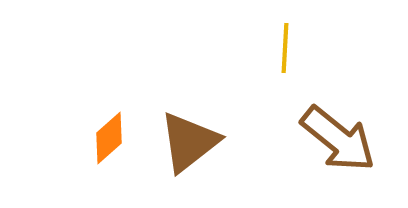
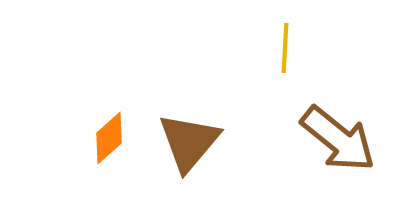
brown triangle: rotated 12 degrees counterclockwise
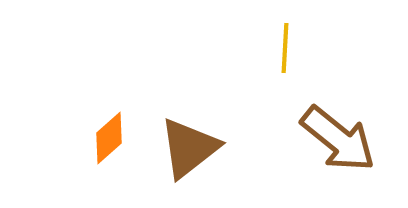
brown triangle: moved 6 px down; rotated 12 degrees clockwise
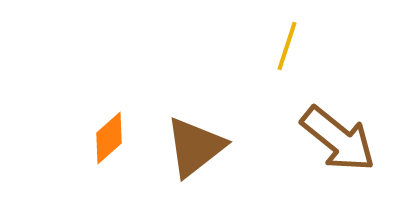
yellow line: moved 2 px right, 2 px up; rotated 15 degrees clockwise
brown triangle: moved 6 px right, 1 px up
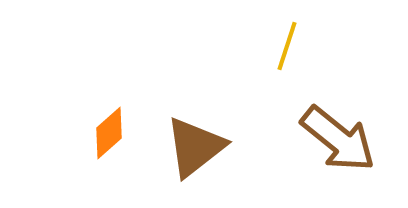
orange diamond: moved 5 px up
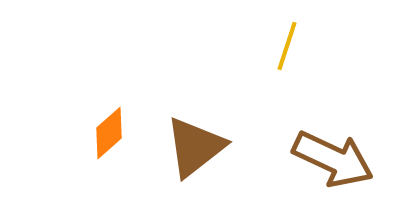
brown arrow: moved 5 px left, 20 px down; rotated 14 degrees counterclockwise
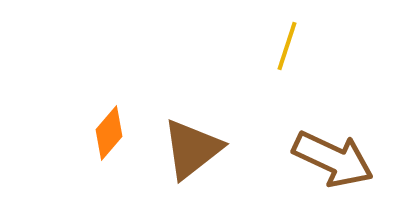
orange diamond: rotated 8 degrees counterclockwise
brown triangle: moved 3 px left, 2 px down
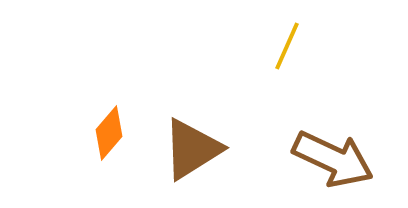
yellow line: rotated 6 degrees clockwise
brown triangle: rotated 6 degrees clockwise
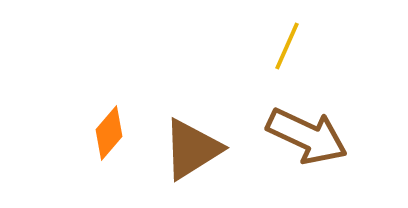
brown arrow: moved 26 px left, 23 px up
